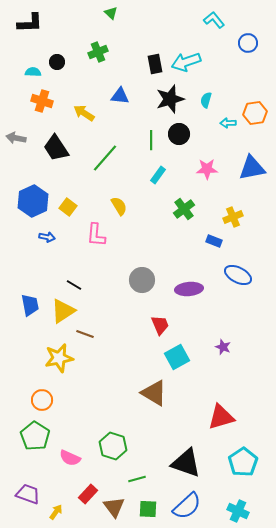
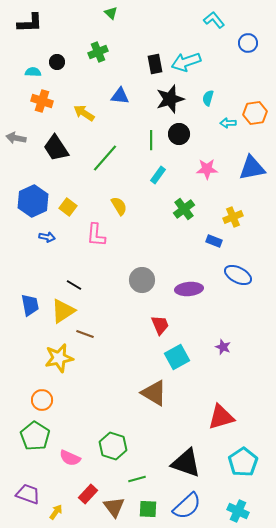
cyan semicircle at (206, 100): moved 2 px right, 2 px up
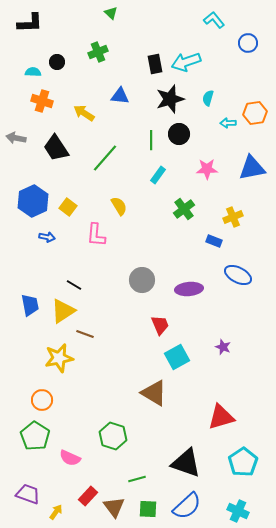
green hexagon at (113, 446): moved 10 px up
red rectangle at (88, 494): moved 2 px down
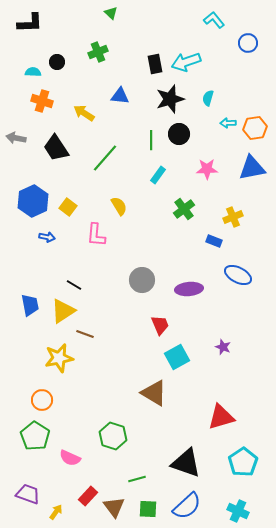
orange hexagon at (255, 113): moved 15 px down
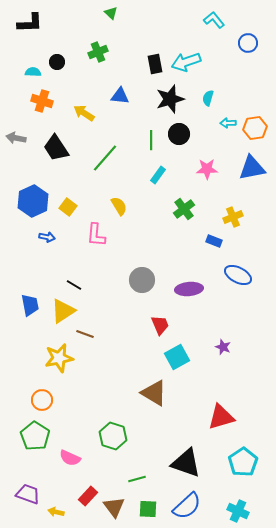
yellow arrow at (56, 512): rotated 112 degrees counterclockwise
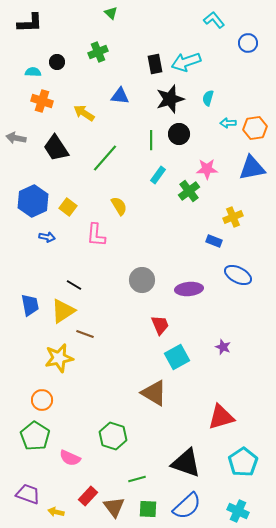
green cross at (184, 209): moved 5 px right, 18 px up
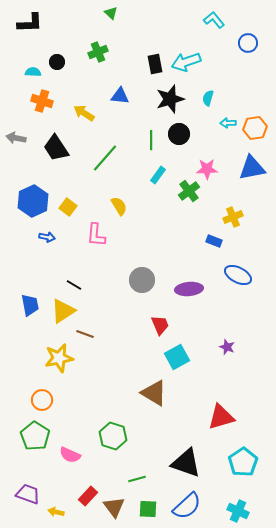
purple star at (223, 347): moved 4 px right
pink semicircle at (70, 458): moved 3 px up
